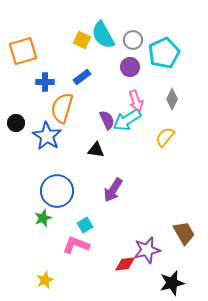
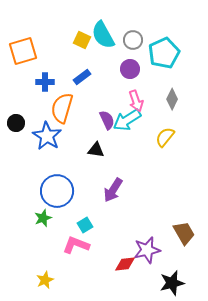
purple circle: moved 2 px down
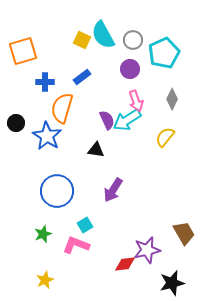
green star: moved 16 px down
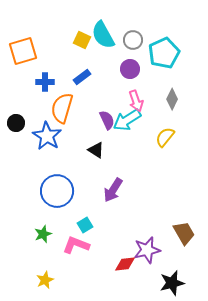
black triangle: rotated 24 degrees clockwise
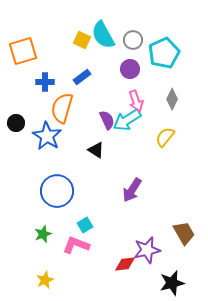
purple arrow: moved 19 px right
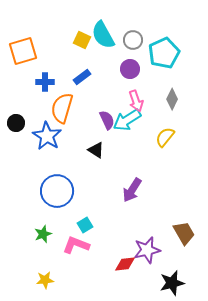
yellow star: rotated 18 degrees clockwise
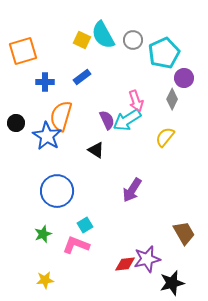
purple circle: moved 54 px right, 9 px down
orange semicircle: moved 1 px left, 8 px down
purple star: moved 9 px down
